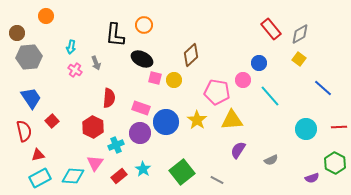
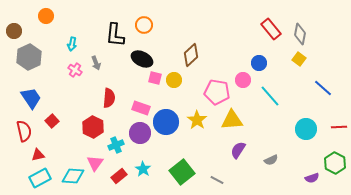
brown circle at (17, 33): moved 3 px left, 2 px up
gray diamond at (300, 34): rotated 50 degrees counterclockwise
cyan arrow at (71, 47): moved 1 px right, 3 px up
gray hexagon at (29, 57): rotated 20 degrees counterclockwise
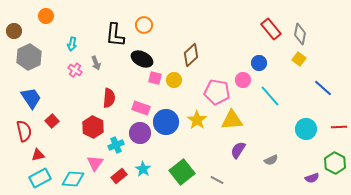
cyan diamond at (73, 176): moved 3 px down
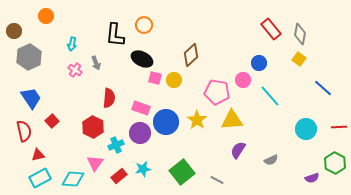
cyan star at (143, 169): rotated 28 degrees clockwise
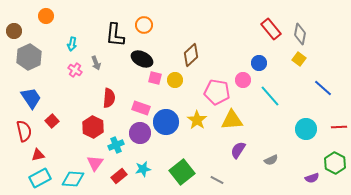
yellow circle at (174, 80): moved 1 px right
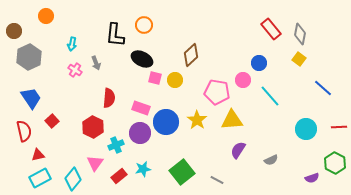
cyan diamond at (73, 179): rotated 55 degrees counterclockwise
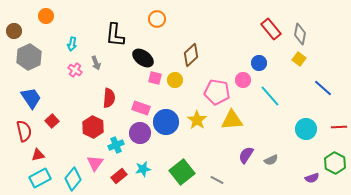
orange circle at (144, 25): moved 13 px right, 6 px up
black ellipse at (142, 59): moved 1 px right, 1 px up; rotated 10 degrees clockwise
purple semicircle at (238, 150): moved 8 px right, 5 px down
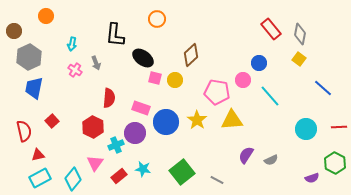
blue trapezoid at (31, 98): moved 3 px right, 10 px up; rotated 135 degrees counterclockwise
purple circle at (140, 133): moved 5 px left
cyan star at (143, 169): rotated 21 degrees clockwise
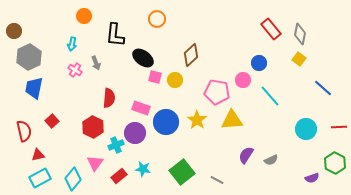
orange circle at (46, 16): moved 38 px right
pink square at (155, 78): moved 1 px up
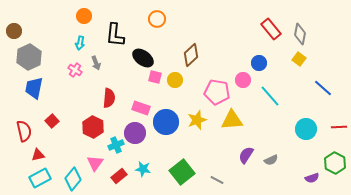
cyan arrow at (72, 44): moved 8 px right, 1 px up
yellow star at (197, 120): rotated 18 degrees clockwise
